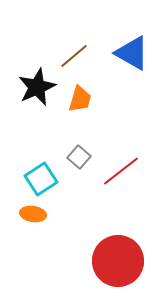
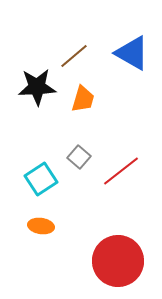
black star: rotated 21 degrees clockwise
orange trapezoid: moved 3 px right
orange ellipse: moved 8 px right, 12 px down
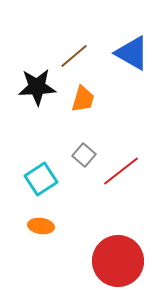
gray square: moved 5 px right, 2 px up
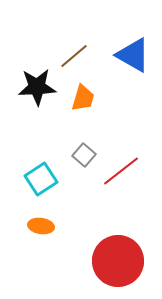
blue triangle: moved 1 px right, 2 px down
orange trapezoid: moved 1 px up
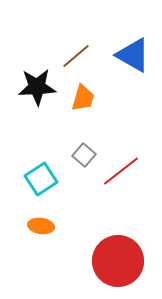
brown line: moved 2 px right
